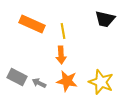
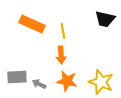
gray rectangle: rotated 30 degrees counterclockwise
gray arrow: moved 1 px down
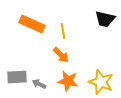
orange arrow: rotated 42 degrees counterclockwise
orange star: moved 1 px right
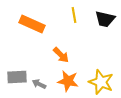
yellow line: moved 11 px right, 16 px up
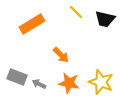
yellow line: moved 2 px right, 3 px up; rotated 35 degrees counterclockwise
orange rectangle: rotated 55 degrees counterclockwise
gray rectangle: rotated 24 degrees clockwise
orange star: moved 1 px right, 2 px down
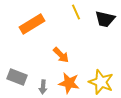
yellow line: rotated 21 degrees clockwise
gray arrow: moved 4 px right, 3 px down; rotated 112 degrees counterclockwise
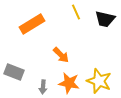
gray rectangle: moved 3 px left, 5 px up
yellow star: moved 2 px left, 1 px up
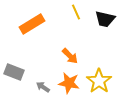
orange arrow: moved 9 px right, 1 px down
yellow star: rotated 15 degrees clockwise
gray arrow: rotated 120 degrees clockwise
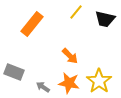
yellow line: rotated 63 degrees clockwise
orange rectangle: rotated 20 degrees counterclockwise
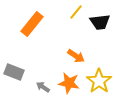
black trapezoid: moved 5 px left, 3 px down; rotated 20 degrees counterclockwise
orange arrow: moved 6 px right; rotated 12 degrees counterclockwise
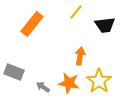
black trapezoid: moved 5 px right, 3 px down
orange arrow: moved 4 px right; rotated 114 degrees counterclockwise
